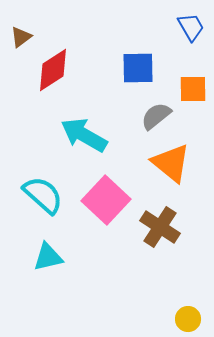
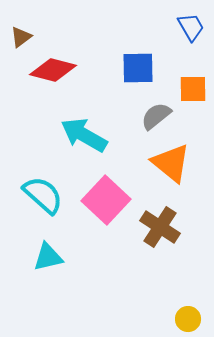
red diamond: rotated 48 degrees clockwise
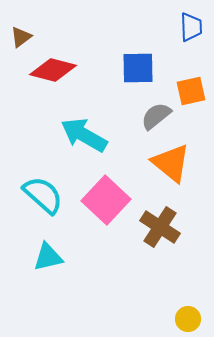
blue trapezoid: rotated 28 degrees clockwise
orange square: moved 2 px left, 2 px down; rotated 12 degrees counterclockwise
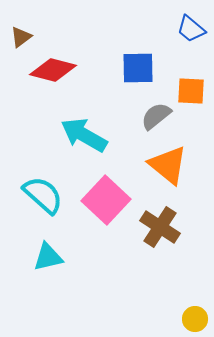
blue trapezoid: moved 2 px down; rotated 132 degrees clockwise
orange square: rotated 16 degrees clockwise
orange triangle: moved 3 px left, 2 px down
yellow circle: moved 7 px right
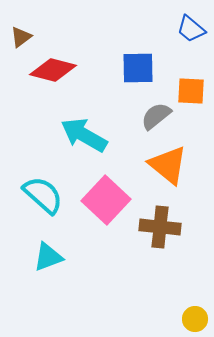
brown cross: rotated 27 degrees counterclockwise
cyan triangle: rotated 8 degrees counterclockwise
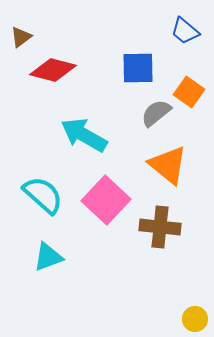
blue trapezoid: moved 6 px left, 2 px down
orange square: moved 2 px left, 1 px down; rotated 32 degrees clockwise
gray semicircle: moved 3 px up
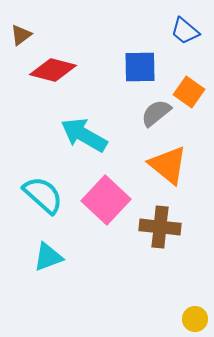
brown triangle: moved 2 px up
blue square: moved 2 px right, 1 px up
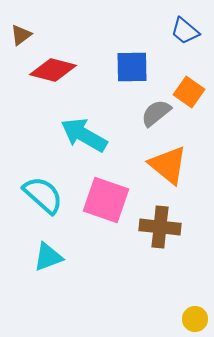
blue square: moved 8 px left
pink square: rotated 24 degrees counterclockwise
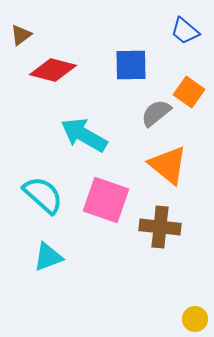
blue square: moved 1 px left, 2 px up
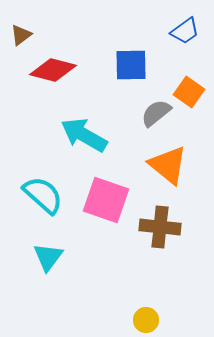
blue trapezoid: rotated 76 degrees counterclockwise
cyan triangle: rotated 32 degrees counterclockwise
yellow circle: moved 49 px left, 1 px down
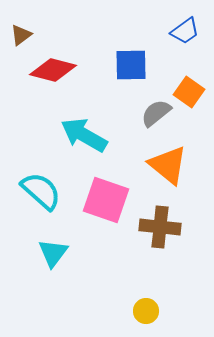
cyan semicircle: moved 2 px left, 4 px up
cyan triangle: moved 5 px right, 4 px up
yellow circle: moved 9 px up
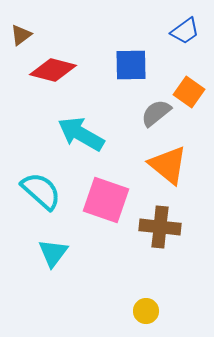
cyan arrow: moved 3 px left, 1 px up
